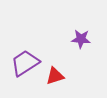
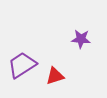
purple trapezoid: moved 3 px left, 2 px down
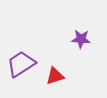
purple trapezoid: moved 1 px left, 1 px up
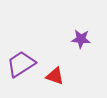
red triangle: rotated 36 degrees clockwise
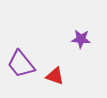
purple trapezoid: rotated 96 degrees counterclockwise
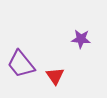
red triangle: rotated 36 degrees clockwise
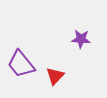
red triangle: rotated 18 degrees clockwise
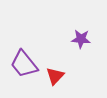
purple trapezoid: moved 3 px right
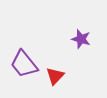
purple star: rotated 12 degrees clockwise
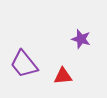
red triangle: moved 8 px right; rotated 42 degrees clockwise
